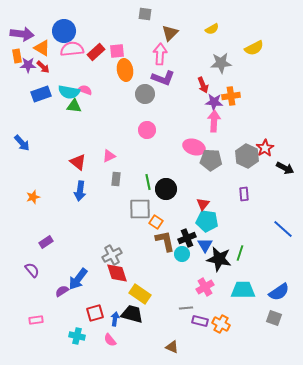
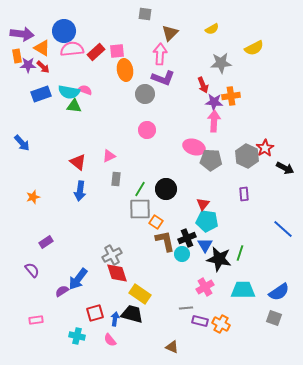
green line at (148, 182): moved 8 px left, 7 px down; rotated 42 degrees clockwise
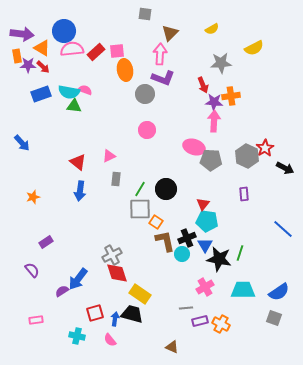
purple rectangle at (200, 321): rotated 28 degrees counterclockwise
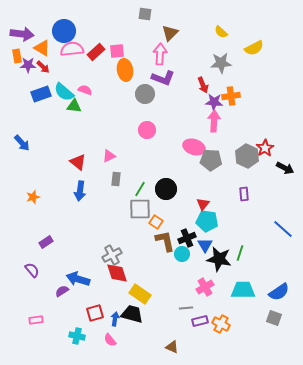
yellow semicircle at (212, 29): moved 9 px right, 3 px down; rotated 72 degrees clockwise
cyan semicircle at (69, 92): moved 5 px left; rotated 30 degrees clockwise
blue arrow at (78, 279): rotated 70 degrees clockwise
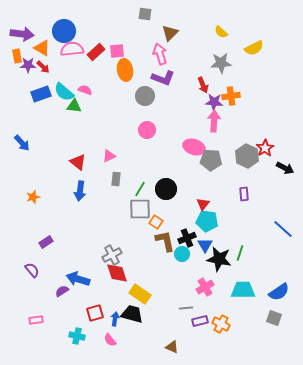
pink arrow at (160, 54): rotated 20 degrees counterclockwise
gray circle at (145, 94): moved 2 px down
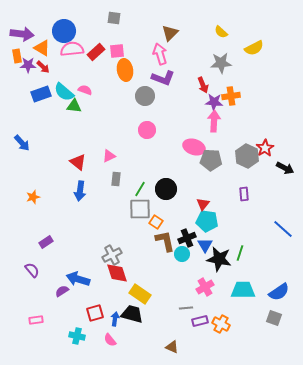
gray square at (145, 14): moved 31 px left, 4 px down
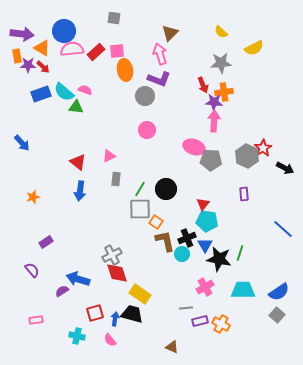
purple L-shape at (163, 78): moved 4 px left, 1 px down
orange cross at (231, 96): moved 7 px left, 4 px up
green triangle at (74, 106): moved 2 px right, 1 px down
red star at (265, 148): moved 2 px left
gray square at (274, 318): moved 3 px right, 3 px up; rotated 21 degrees clockwise
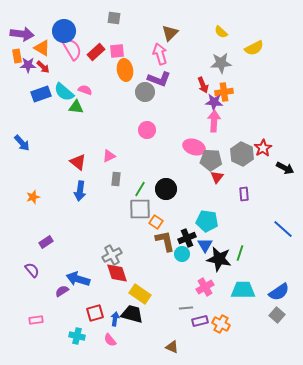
pink semicircle at (72, 49): rotated 65 degrees clockwise
gray circle at (145, 96): moved 4 px up
gray hexagon at (247, 156): moved 5 px left, 2 px up
red triangle at (203, 204): moved 14 px right, 27 px up
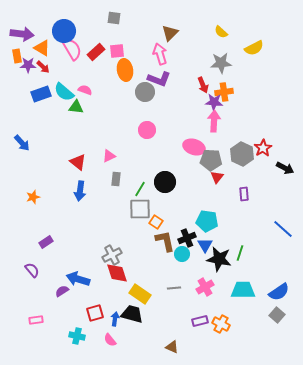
black circle at (166, 189): moved 1 px left, 7 px up
gray line at (186, 308): moved 12 px left, 20 px up
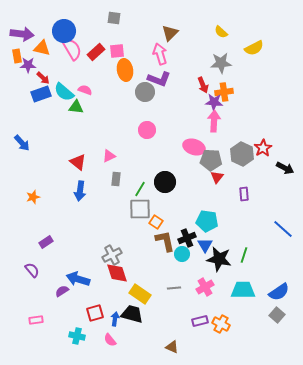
orange triangle at (42, 48): rotated 18 degrees counterclockwise
red arrow at (43, 67): moved 11 px down
green line at (240, 253): moved 4 px right, 2 px down
